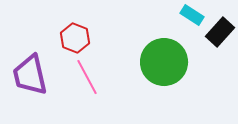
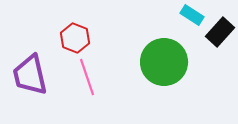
pink line: rotated 9 degrees clockwise
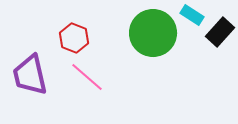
red hexagon: moved 1 px left
green circle: moved 11 px left, 29 px up
pink line: rotated 30 degrees counterclockwise
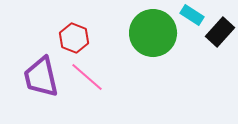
purple trapezoid: moved 11 px right, 2 px down
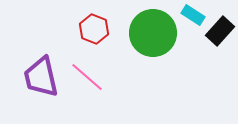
cyan rectangle: moved 1 px right
black rectangle: moved 1 px up
red hexagon: moved 20 px right, 9 px up
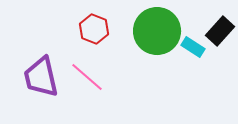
cyan rectangle: moved 32 px down
green circle: moved 4 px right, 2 px up
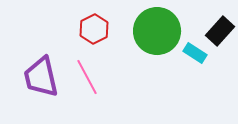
red hexagon: rotated 12 degrees clockwise
cyan rectangle: moved 2 px right, 6 px down
pink line: rotated 21 degrees clockwise
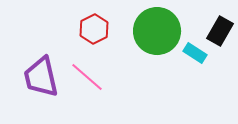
black rectangle: rotated 12 degrees counterclockwise
pink line: rotated 21 degrees counterclockwise
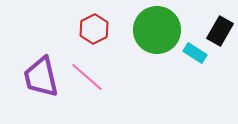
green circle: moved 1 px up
